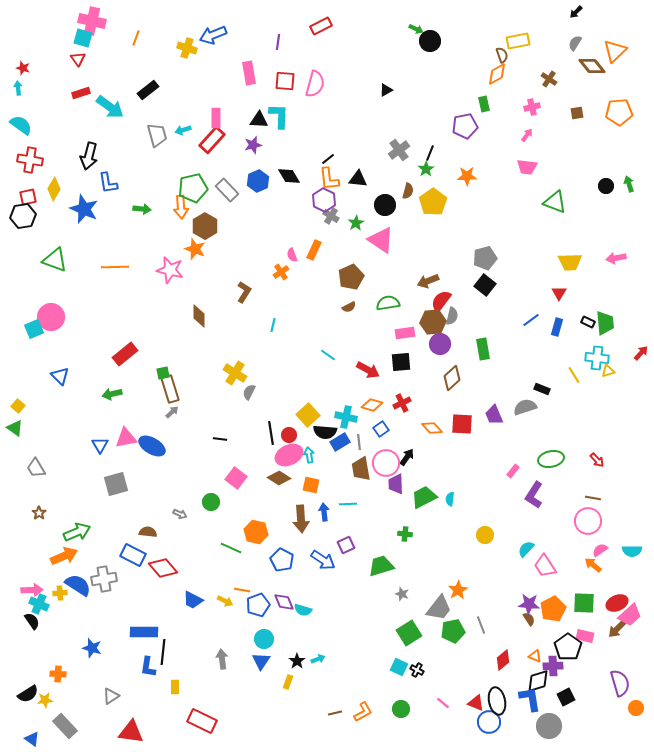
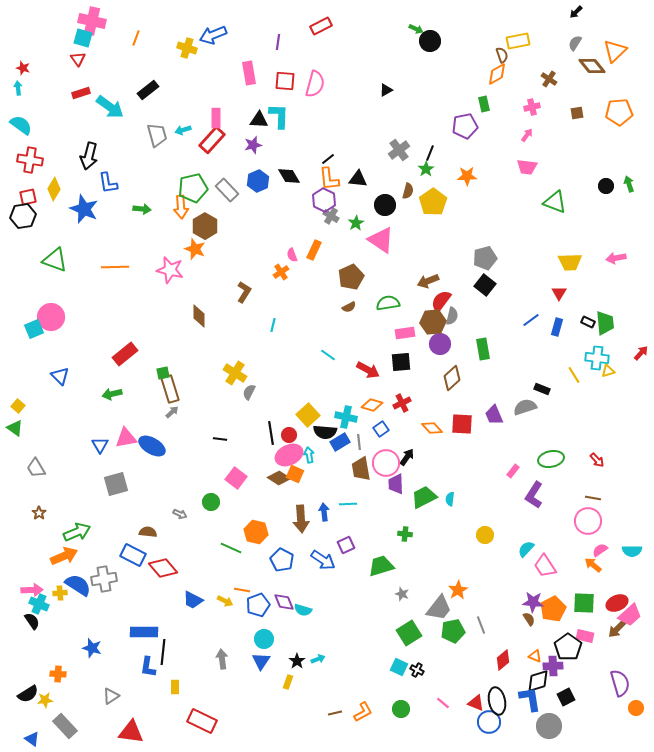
orange square at (311, 485): moved 16 px left, 11 px up; rotated 12 degrees clockwise
purple star at (529, 604): moved 4 px right, 2 px up
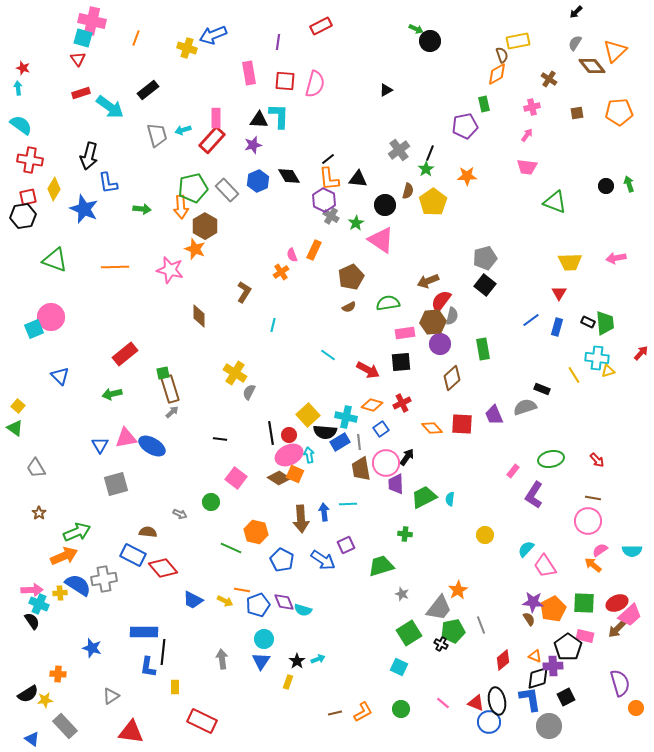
black cross at (417, 670): moved 24 px right, 26 px up
black diamond at (538, 681): moved 3 px up
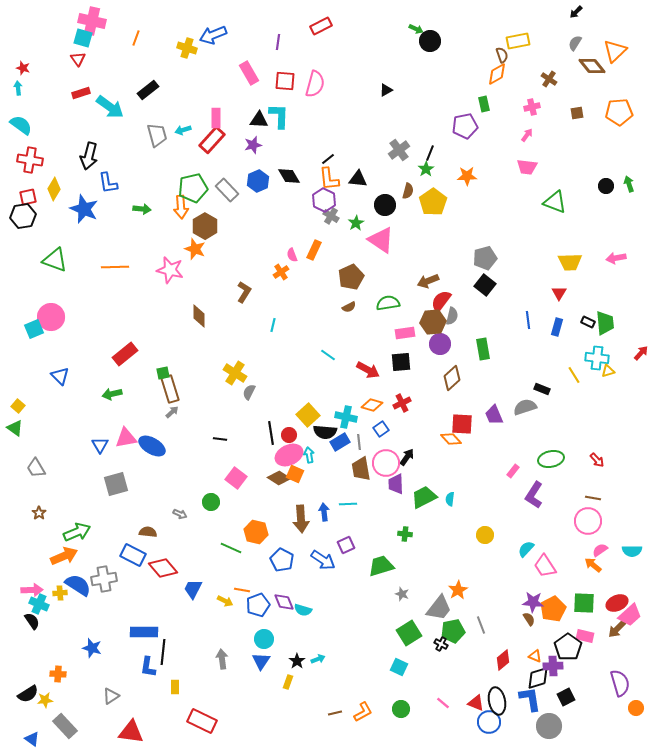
pink rectangle at (249, 73): rotated 20 degrees counterclockwise
blue line at (531, 320): moved 3 px left; rotated 60 degrees counterclockwise
orange diamond at (432, 428): moved 19 px right, 11 px down
blue trapezoid at (193, 600): moved 11 px up; rotated 90 degrees clockwise
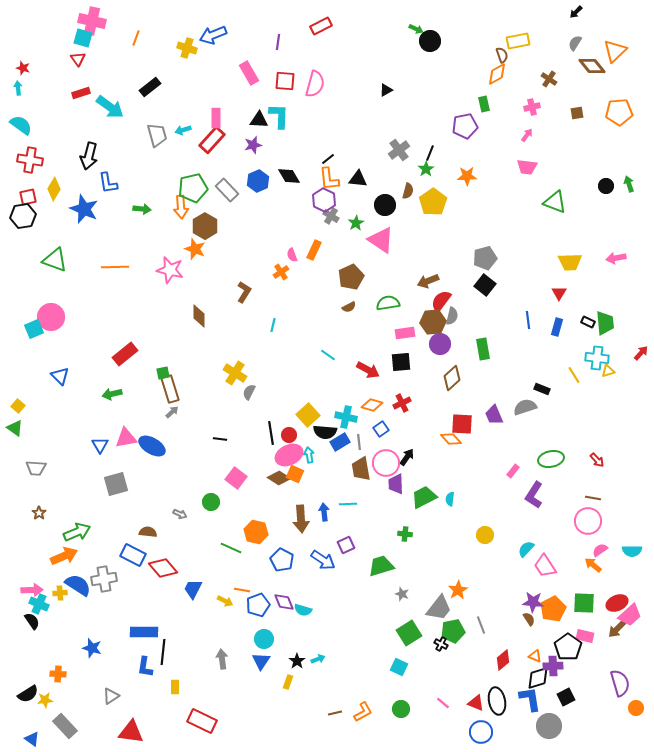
black rectangle at (148, 90): moved 2 px right, 3 px up
gray trapezoid at (36, 468): rotated 55 degrees counterclockwise
blue L-shape at (148, 667): moved 3 px left
blue circle at (489, 722): moved 8 px left, 10 px down
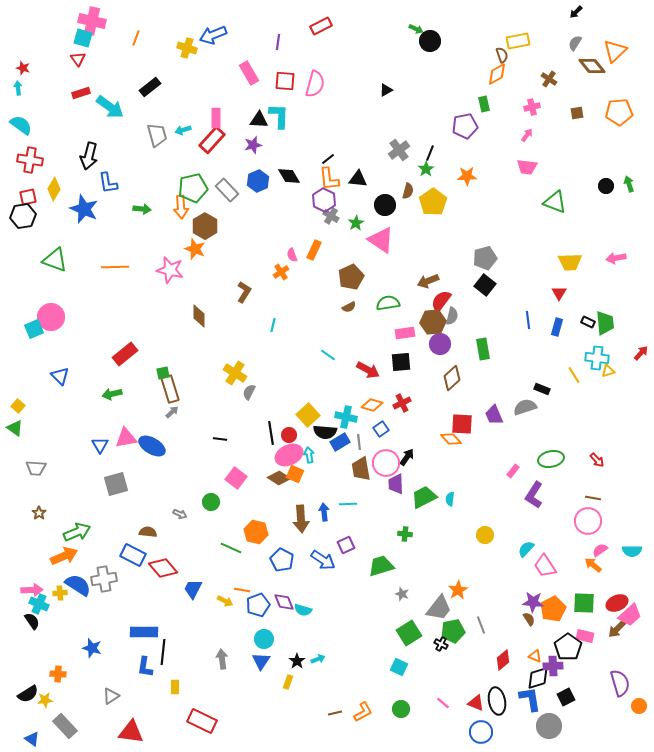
orange circle at (636, 708): moved 3 px right, 2 px up
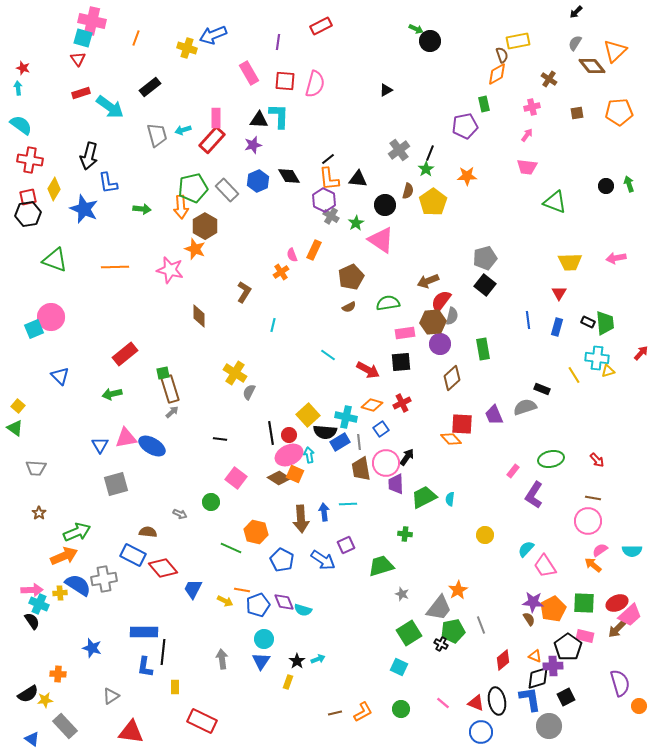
black hexagon at (23, 216): moved 5 px right, 2 px up
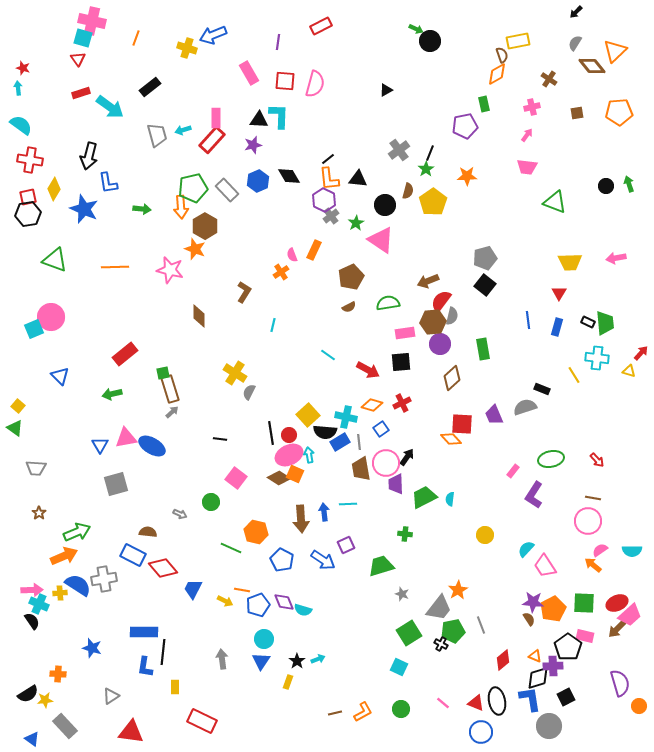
gray cross at (331, 216): rotated 21 degrees clockwise
yellow triangle at (608, 371): moved 21 px right; rotated 32 degrees clockwise
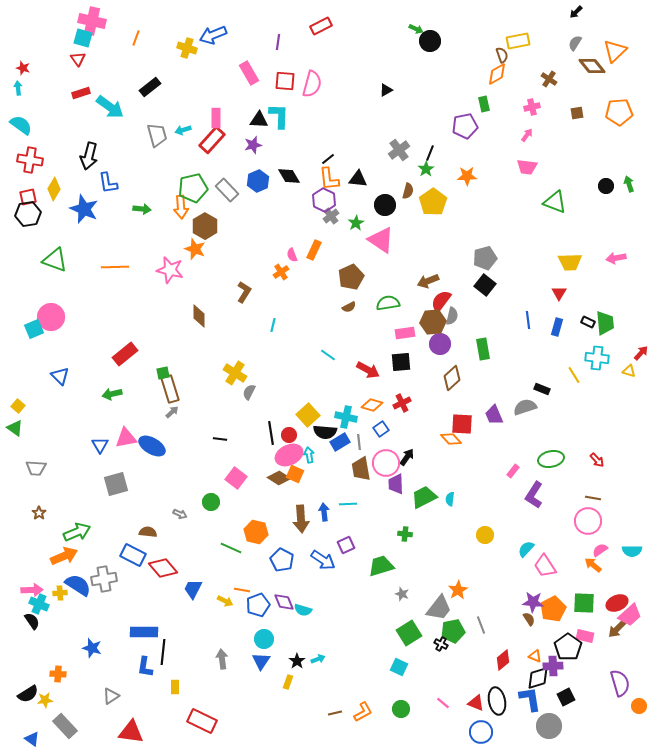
pink semicircle at (315, 84): moved 3 px left
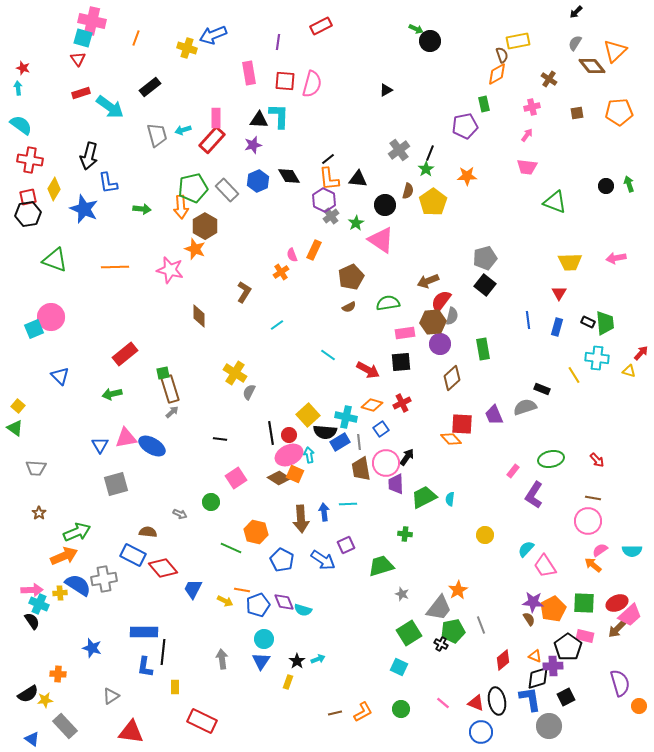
pink rectangle at (249, 73): rotated 20 degrees clockwise
cyan line at (273, 325): moved 4 px right; rotated 40 degrees clockwise
pink square at (236, 478): rotated 20 degrees clockwise
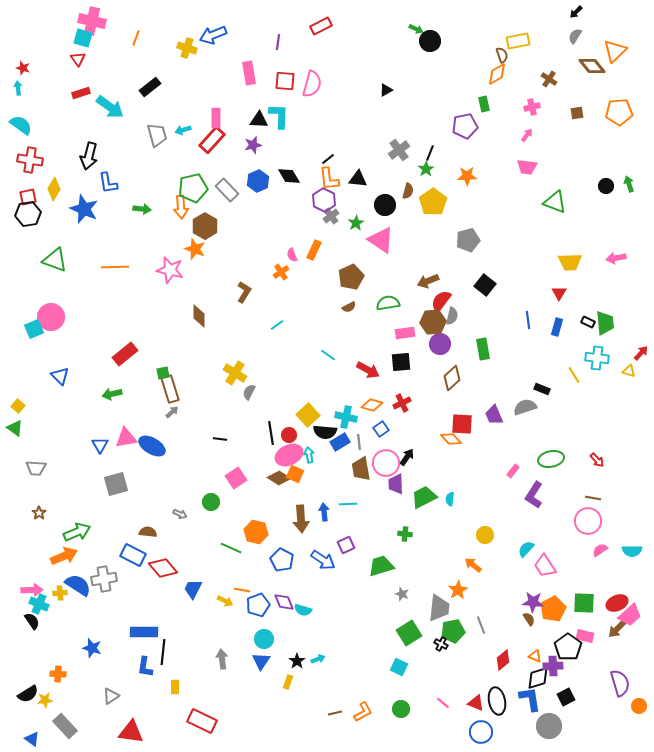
gray semicircle at (575, 43): moved 7 px up
gray pentagon at (485, 258): moved 17 px left, 18 px up
orange arrow at (593, 565): moved 120 px left
gray trapezoid at (439, 608): rotated 32 degrees counterclockwise
